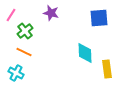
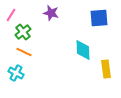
green cross: moved 2 px left, 1 px down
cyan diamond: moved 2 px left, 3 px up
yellow rectangle: moved 1 px left
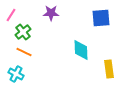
purple star: rotated 14 degrees counterclockwise
blue square: moved 2 px right
cyan diamond: moved 2 px left
yellow rectangle: moved 3 px right
cyan cross: moved 1 px down
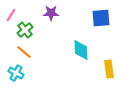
green cross: moved 2 px right, 2 px up
orange line: rotated 14 degrees clockwise
cyan cross: moved 1 px up
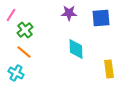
purple star: moved 18 px right
cyan diamond: moved 5 px left, 1 px up
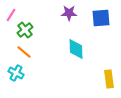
yellow rectangle: moved 10 px down
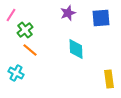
purple star: moved 1 px left; rotated 21 degrees counterclockwise
orange line: moved 6 px right, 2 px up
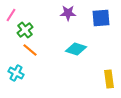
purple star: rotated 21 degrees clockwise
cyan diamond: rotated 70 degrees counterclockwise
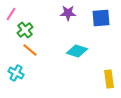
pink line: moved 1 px up
cyan diamond: moved 1 px right, 2 px down
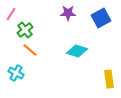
blue square: rotated 24 degrees counterclockwise
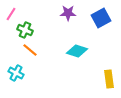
green cross: rotated 28 degrees counterclockwise
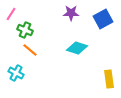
purple star: moved 3 px right
blue square: moved 2 px right, 1 px down
cyan diamond: moved 3 px up
